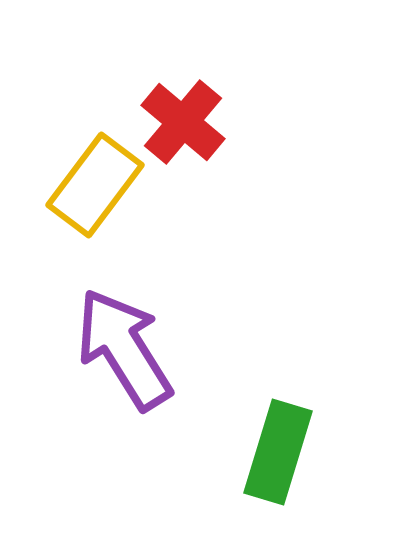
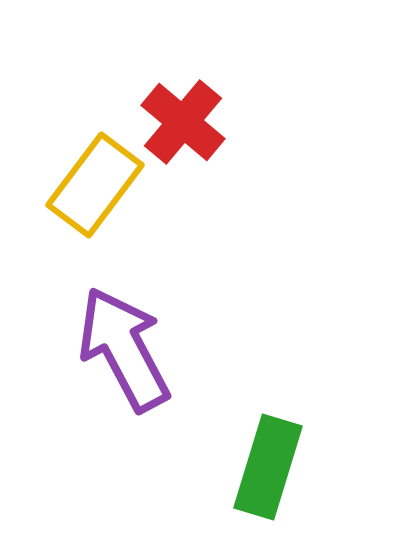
purple arrow: rotated 4 degrees clockwise
green rectangle: moved 10 px left, 15 px down
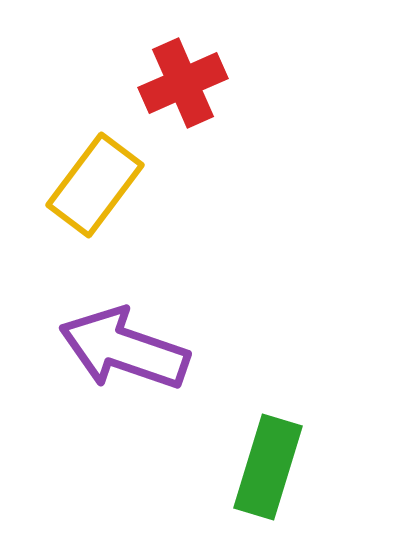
red cross: moved 39 px up; rotated 26 degrees clockwise
purple arrow: rotated 43 degrees counterclockwise
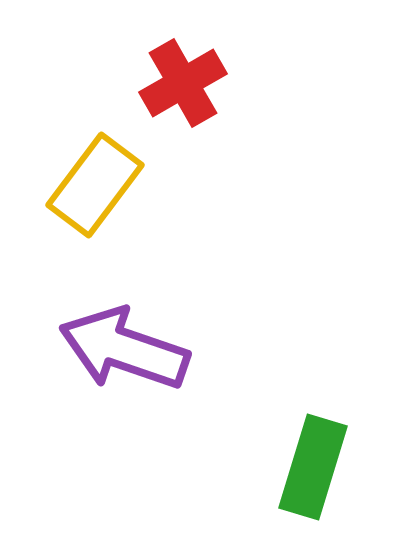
red cross: rotated 6 degrees counterclockwise
green rectangle: moved 45 px right
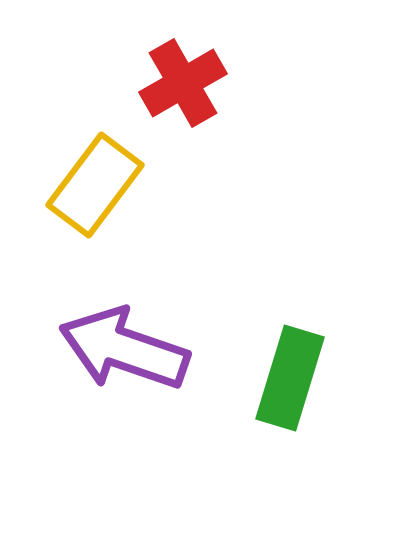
green rectangle: moved 23 px left, 89 px up
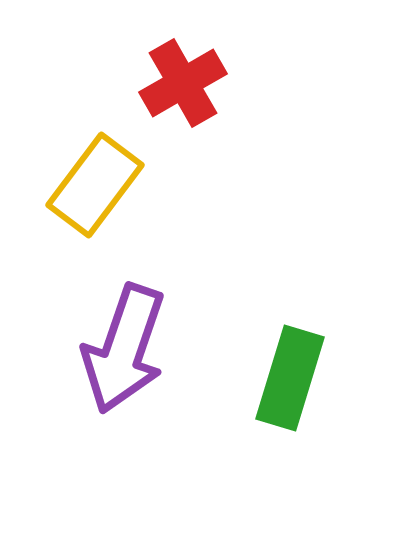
purple arrow: rotated 90 degrees counterclockwise
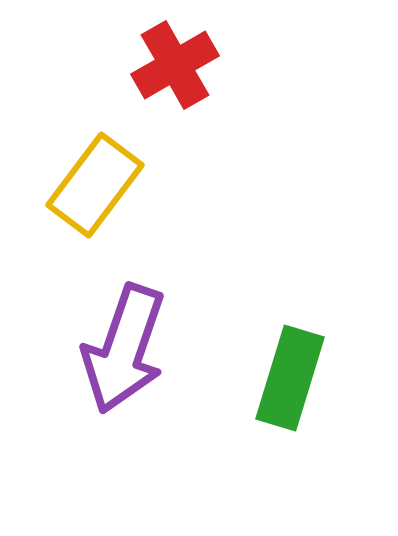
red cross: moved 8 px left, 18 px up
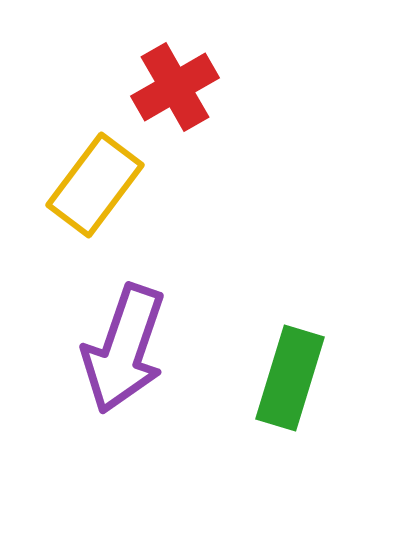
red cross: moved 22 px down
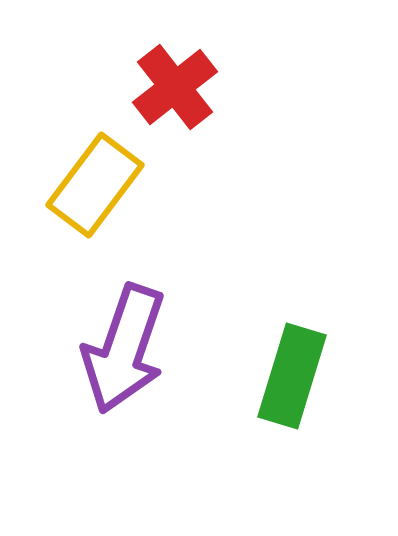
red cross: rotated 8 degrees counterclockwise
green rectangle: moved 2 px right, 2 px up
